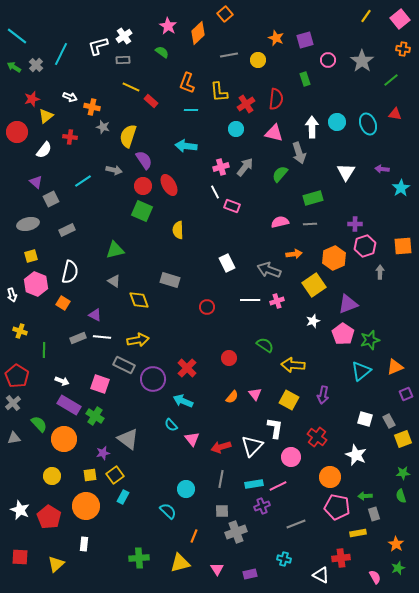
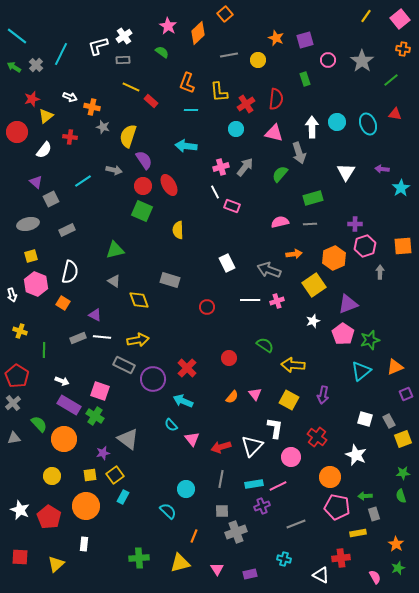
pink square at (100, 384): moved 7 px down
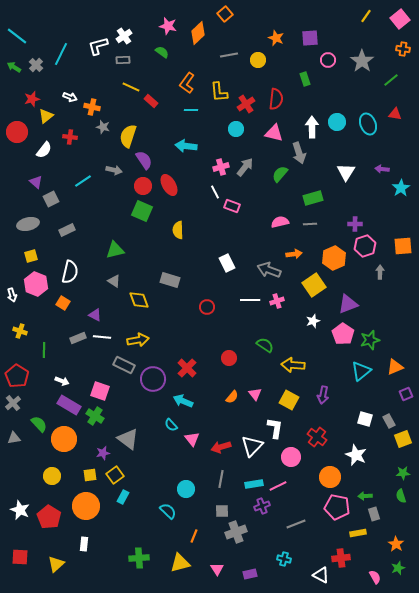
pink star at (168, 26): rotated 18 degrees counterclockwise
purple square at (305, 40): moved 5 px right, 2 px up; rotated 12 degrees clockwise
orange L-shape at (187, 83): rotated 15 degrees clockwise
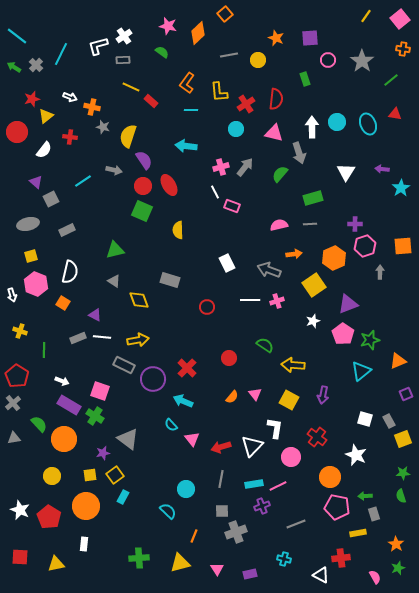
pink semicircle at (280, 222): moved 1 px left, 3 px down
orange triangle at (395, 367): moved 3 px right, 6 px up
yellow triangle at (56, 564): rotated 30 degrees clockwise
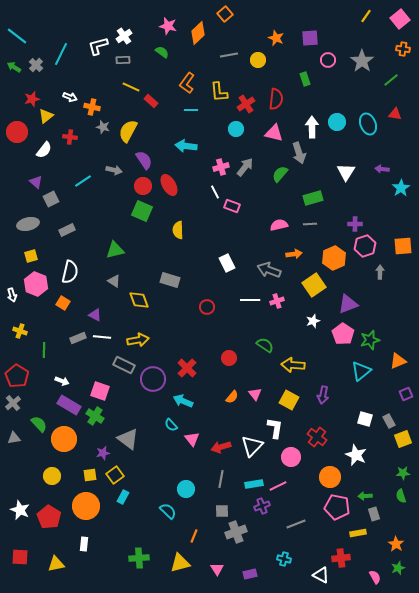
yellow semicircle at (128, 136): moved 5 px up; rotated 10 degrees clockwise
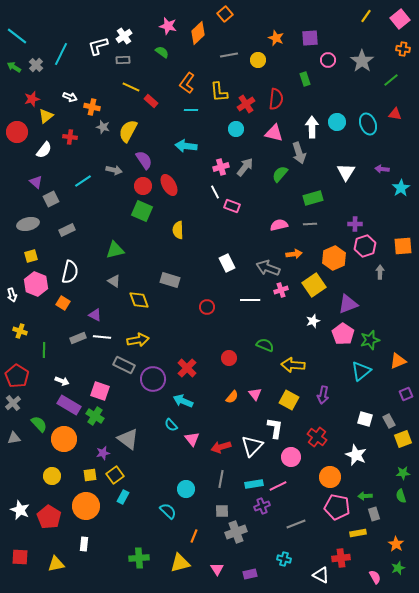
gray arrow at (269, 270): moved 1 px left, 2 px up
pink cross at (277, 301): moved 4 px right, 11 px up
green semicircle at (265, 345): rotated 12 degrees counterclockwise
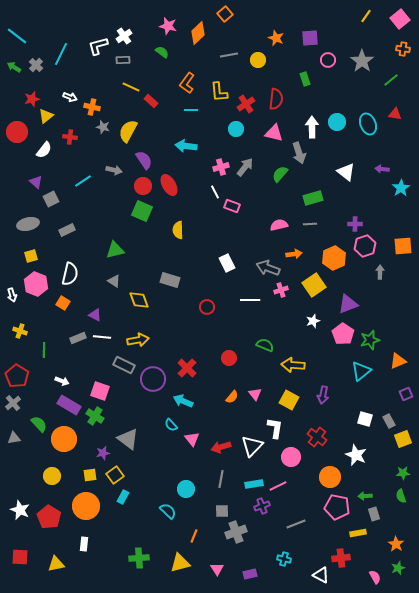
white triangle at (346, 172): rotated 24 degrees counterclockwise
white semicircle at (70, 272): moved 2 px down
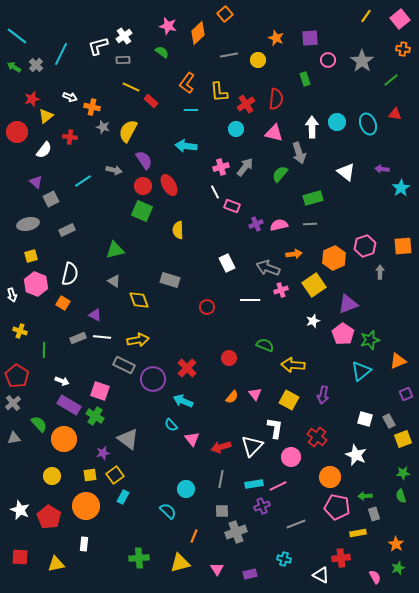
purple cross at (355, 224): moved 99 px left; rotated 24 degrees counterclockwise
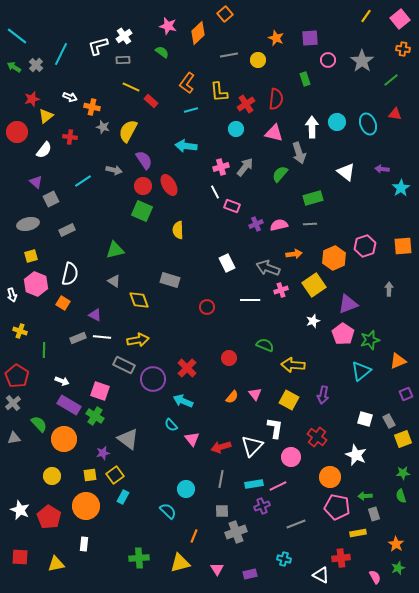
cyan line at (191, 110): rotated 16 degrees counterclockwise
gray arrow at (380, 272): moved 9 px right, 17 px down
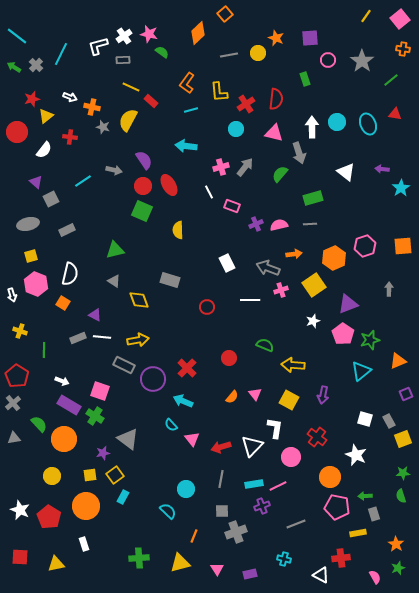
pink star at (168, 26): moved 19 px left, 8 px down
yellow circle at (258, 60): moved 7 px up
yellow semicircle at (128, 131): moved 11 px up
white line at (215, 192): moved 6 px left
white rectangle at (84, 544): rotated 24 degrees counterclockwise
